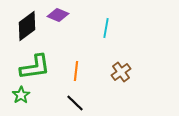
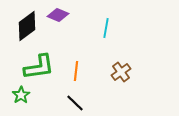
green L-shape: moved 4 px right
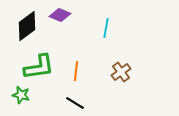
purple diamond: moved 2 px right
green star: rotated 24 degrees counterclockwise
black line: rotated 12 degrees counterclockwise
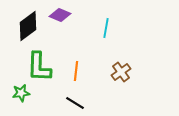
black diamond: moved 1 px right
green L-shape: rotated 100 degrees clockwise
green star: moved 2 px up; rotated 24 degrees counterclockwise
